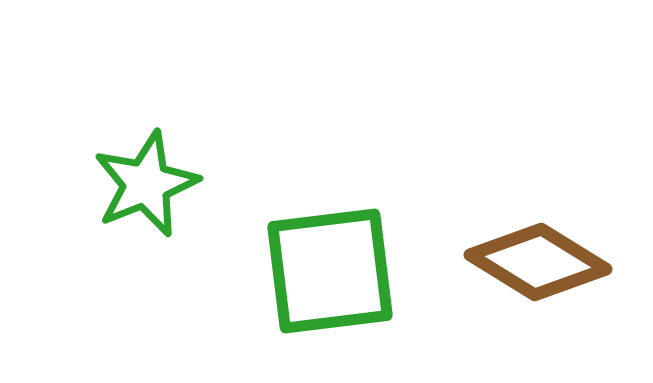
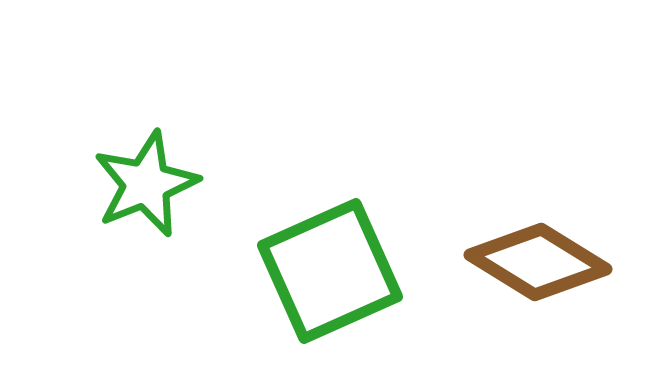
green square: rotated 17 degrees counterclockwise
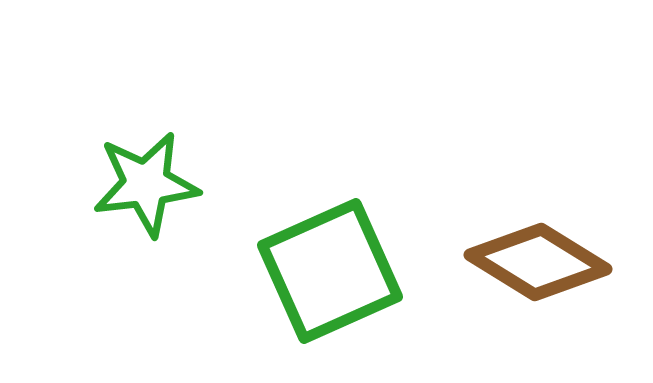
green star: rotated 15 degrees clockwise
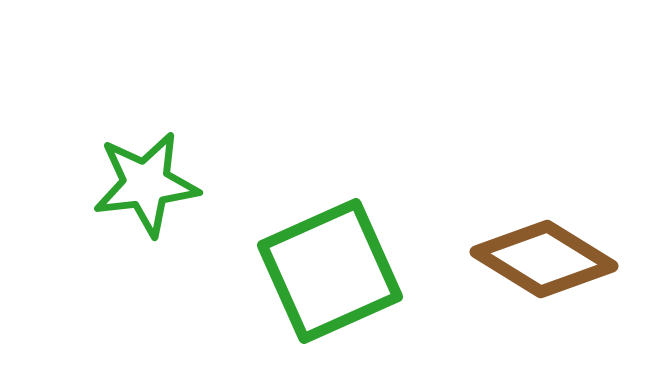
brown diamond: moved 6 px right, 3 px up
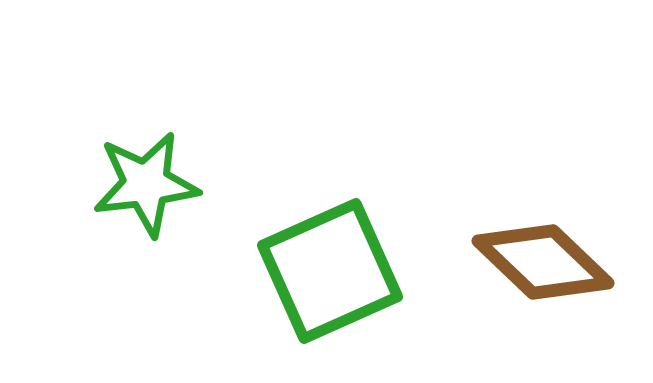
brown diamond: moved 1 px left, 3 px down; rotated 12 degrees clockwise
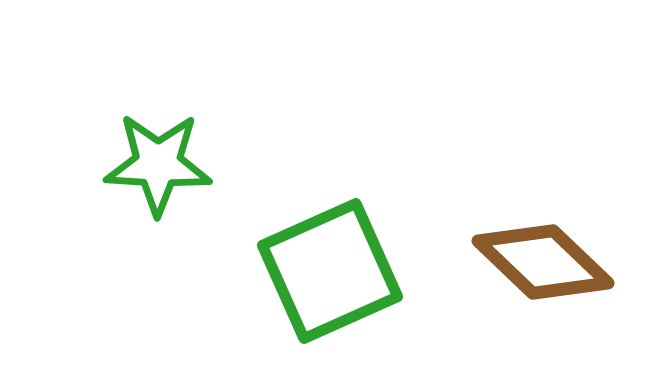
green star: moved 12 px right, 20 px up; rotated 10 degrees clockwise
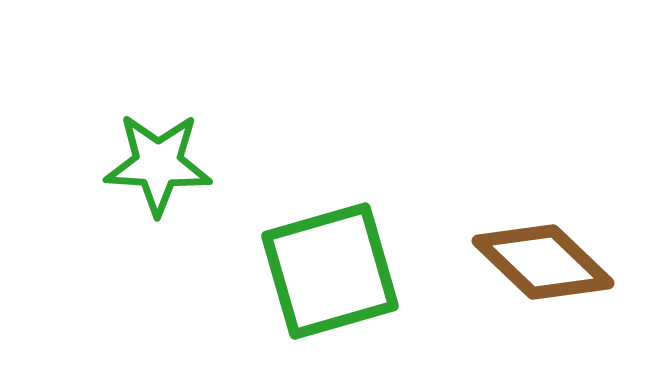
green square: rotated 8 degrees clockwise
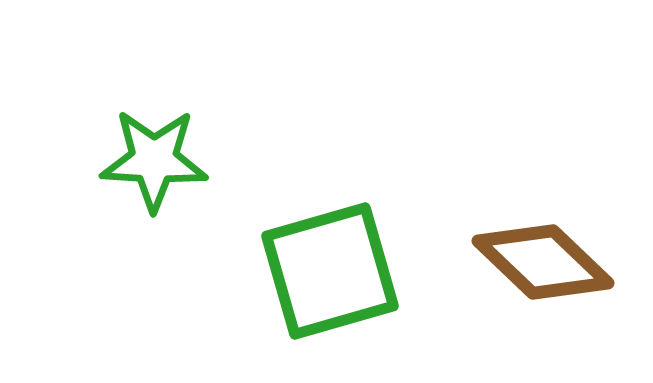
green star: moved 4 px left, 4 px up
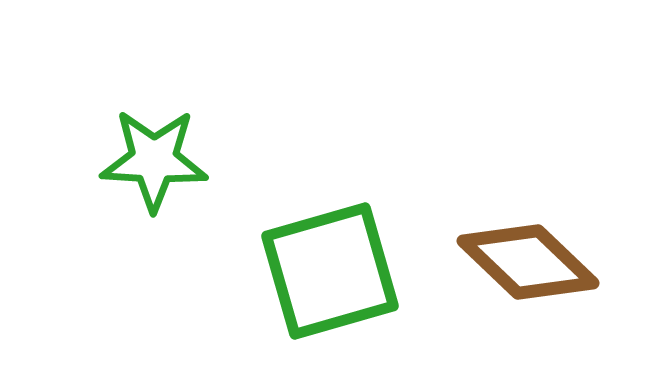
brown diamond: moved 15 px left
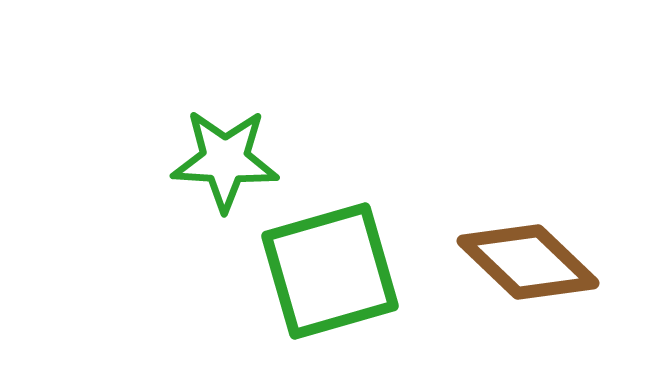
green star: moved 71 px right
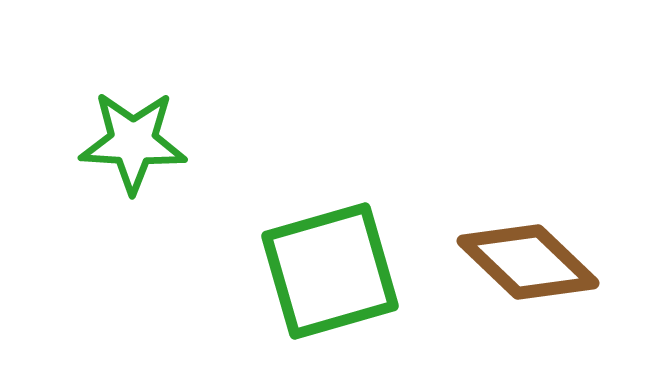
green star: moved 92 px left, 18 px up
